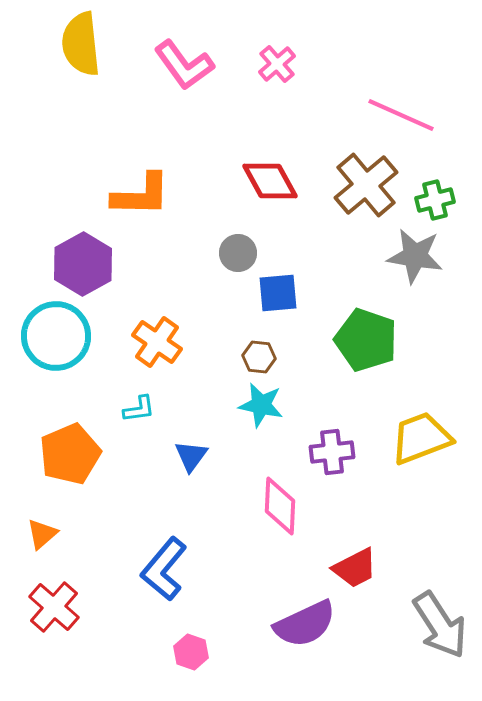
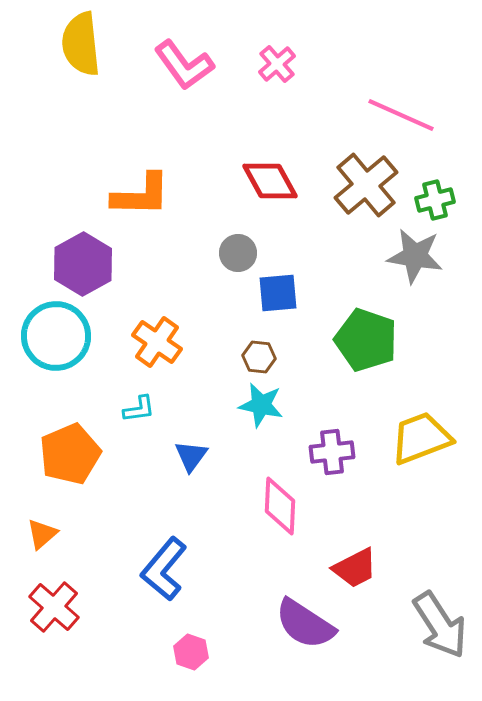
purple semicircle: rotated 58 degrees clockwise
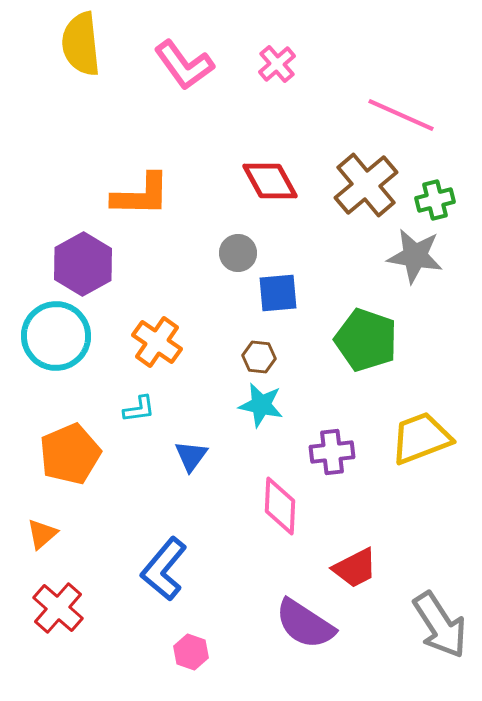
red cross: moved 4 px right, 1 px down
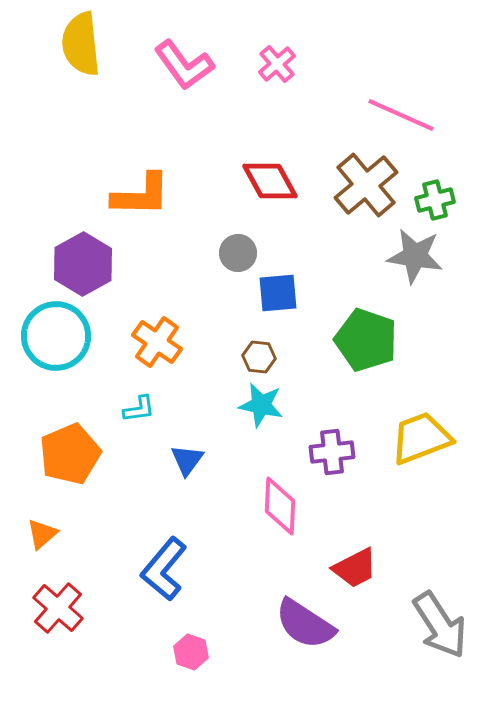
blue triangle: moved 4 px left, 4 px down
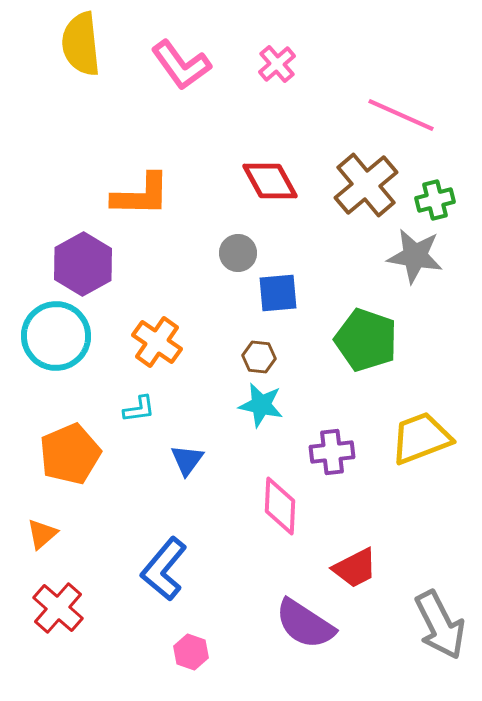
pink L-shape: moved 3 px left
gray arrow: rotated 6 degrees clockwise
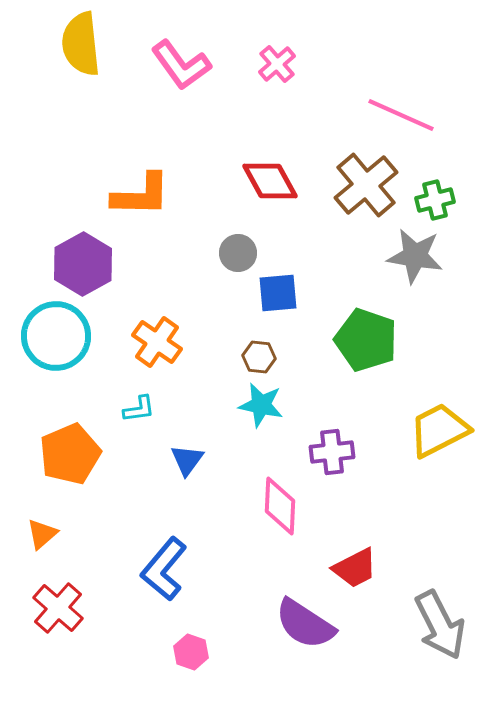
yellow trapezoid: moved 18 px right, 8 px up; rotated 6 degrees counterclockwise
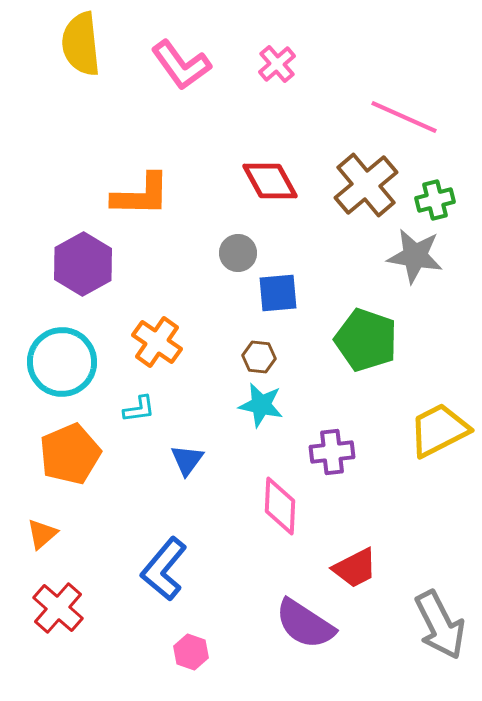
pink line: moved 3 px right, 2 px down
cyan circle: moved 6 px right, 26 px down
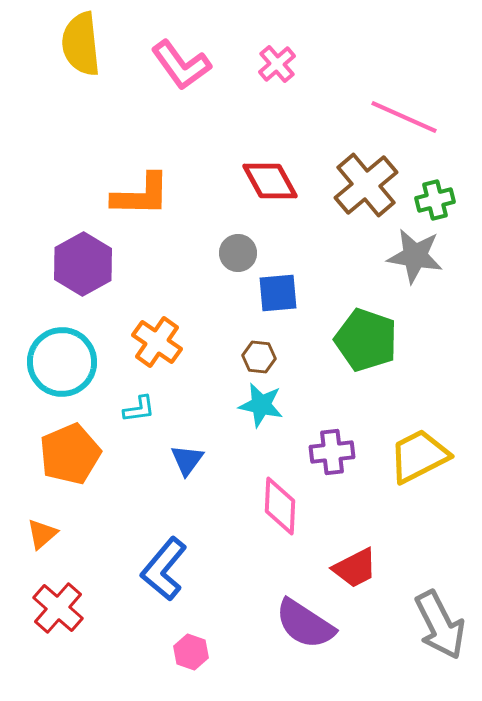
yellow trapezoid: moved 20 px left, 26 px down
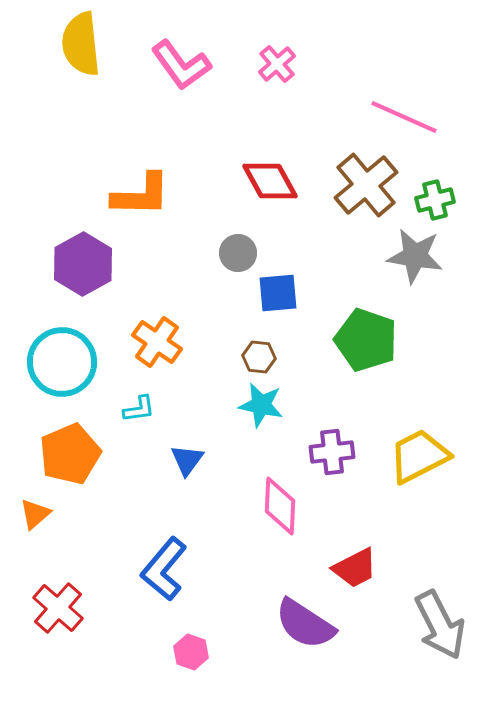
orange triangle: moved 7 px left, 20 px up
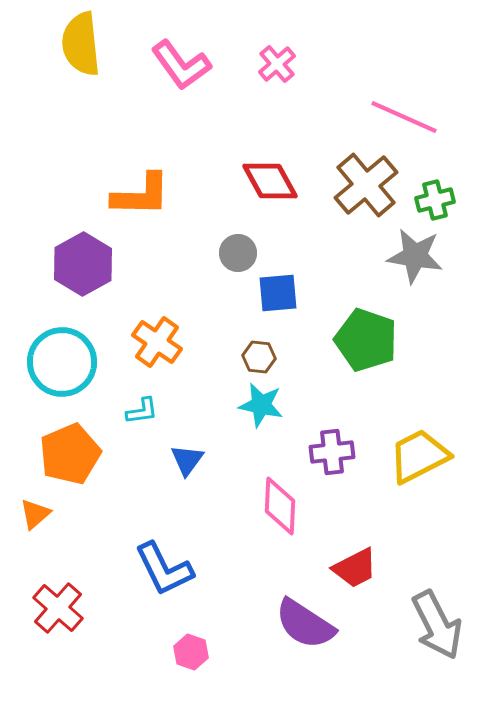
cyan L-shape: moved 3 px right, 2 px down
blue L-shape: rotated 66 degrees counterclockwise
gray arrow: moved 3 px left
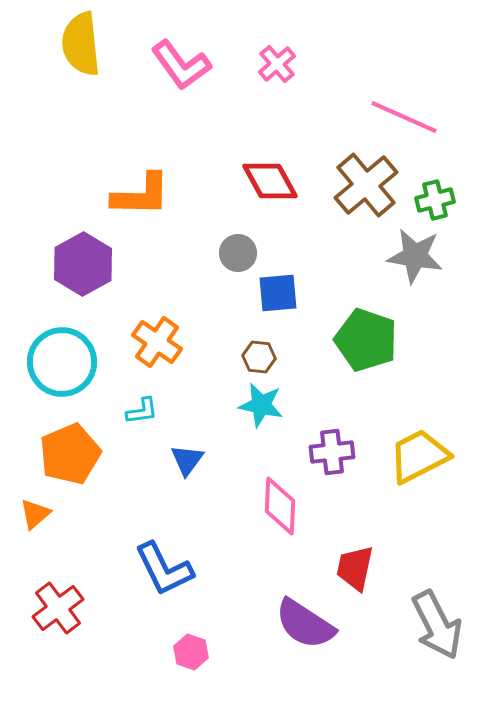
red trapezoid: rotated 129 degrees clockwise
red cross: rotated 12 degrees clockwise
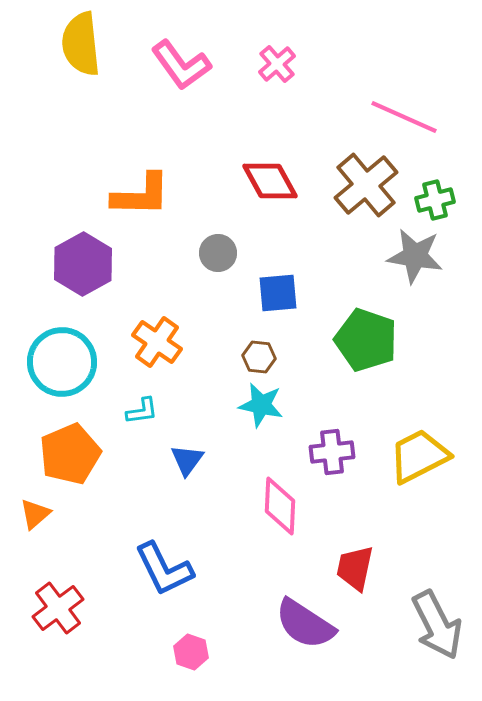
gray circle: moved 20 px left
